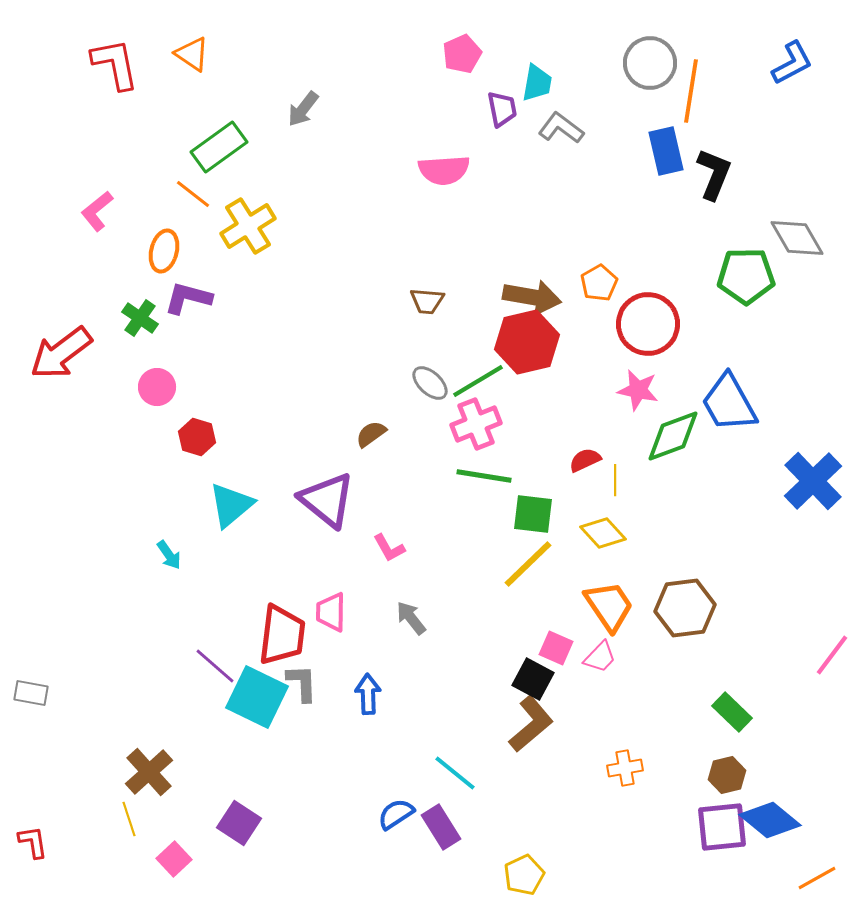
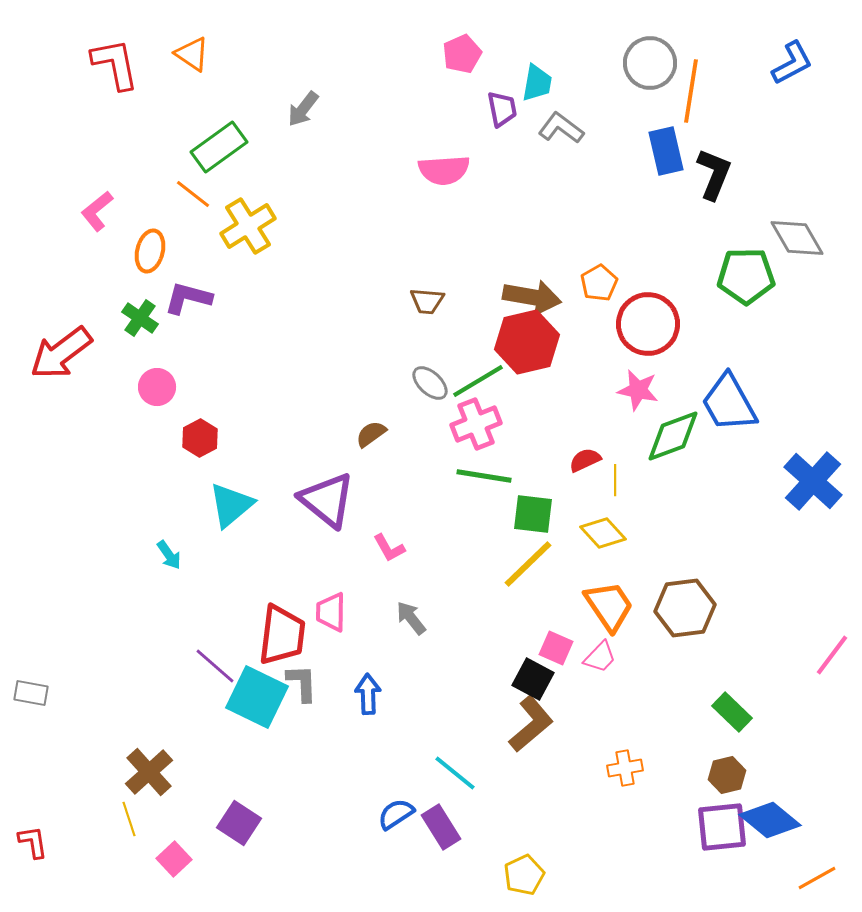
orange ellipse at (164, 251): moved 14 px left
red hexagon at (197, 437): moved 3 px right, 1 px down; rotated 15 degrees clockwise
blue cross at (813, 481): rotated 4 degrees counterclockwise
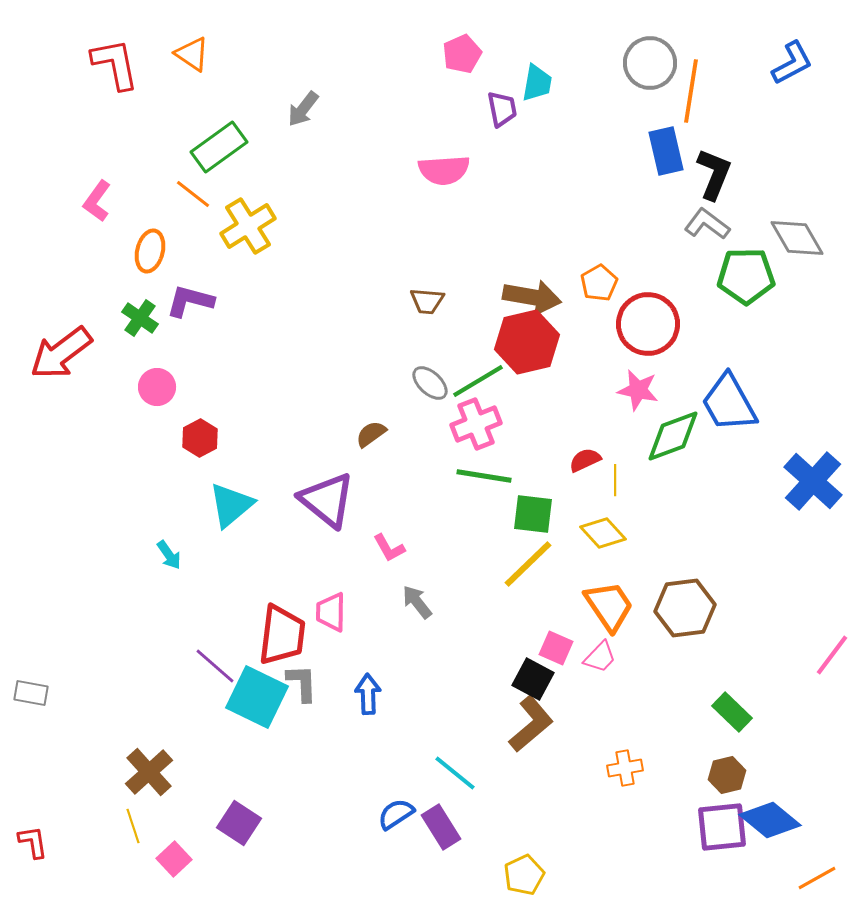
gray L-shape at (561, 128): moved 146 px right, 96 px down
pink L-shape at (97, 211): moved 10 px up; rotated 15 degrees counterclockwise
purple L-shape at (188, 298): moved 2 px right, 3 px down
gray arrow at (411, 618): moved 6 px right, 16 px up
yellow line at (129, 819): moved 4 px right, 7 px down
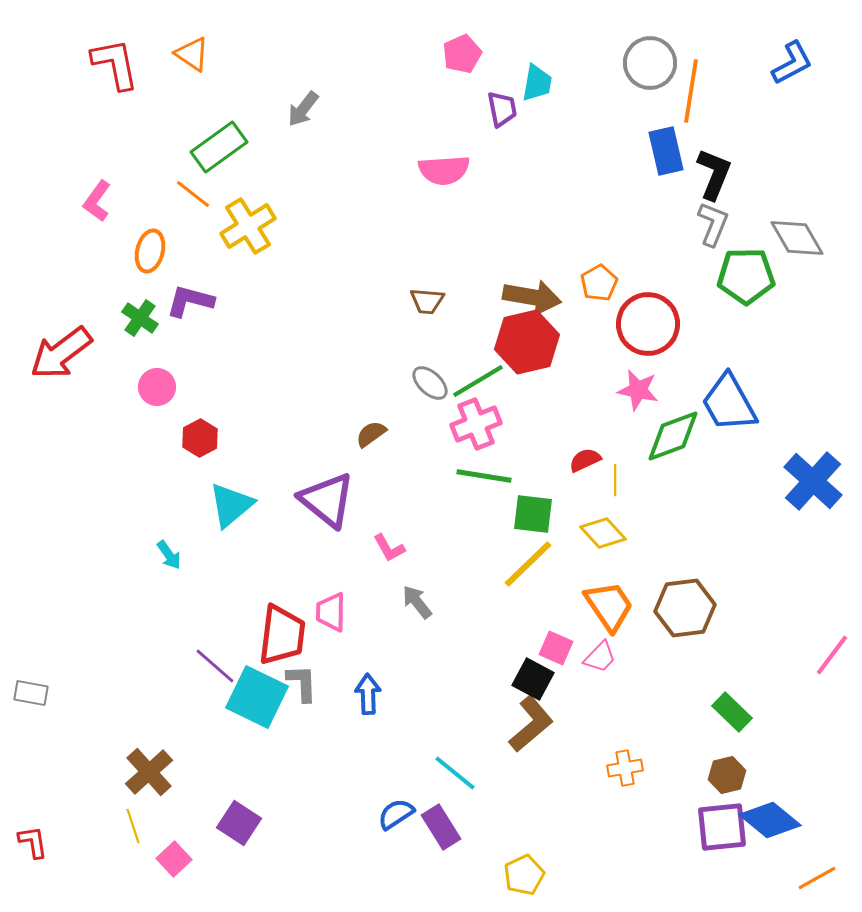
gray L-shape at (707, 224): moved 6 px right; rotated 75 degrees clockwise
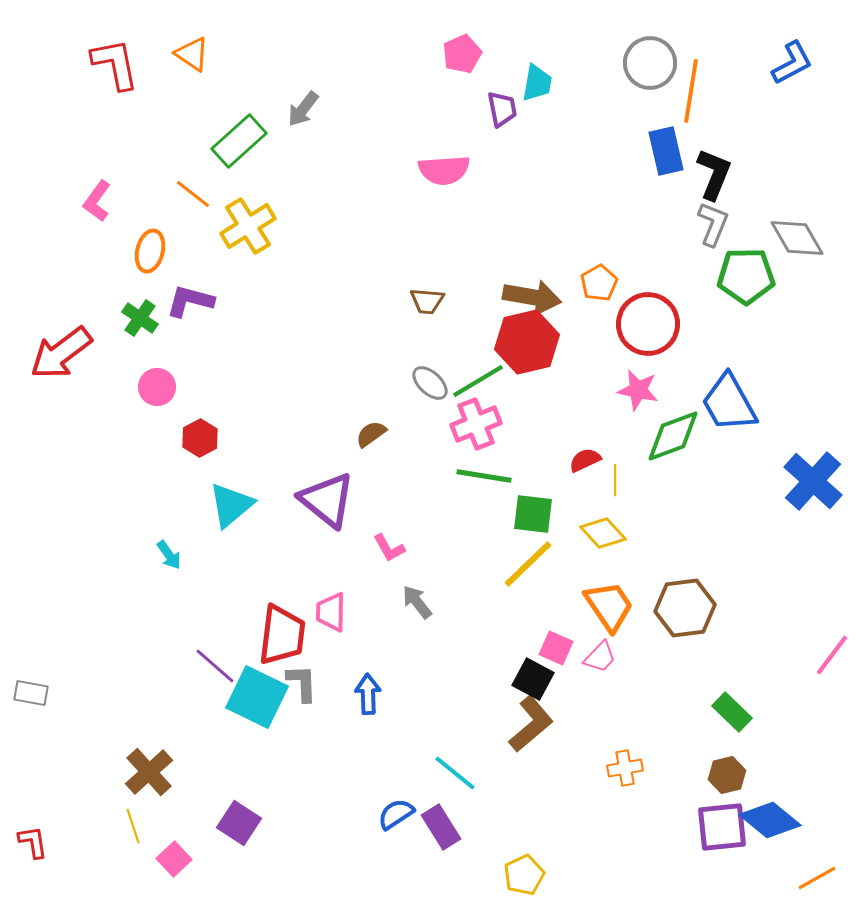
green rectangle at (219, 147): moved 20 px right, 6 px up; rotated 6 degrees counterclockwise
